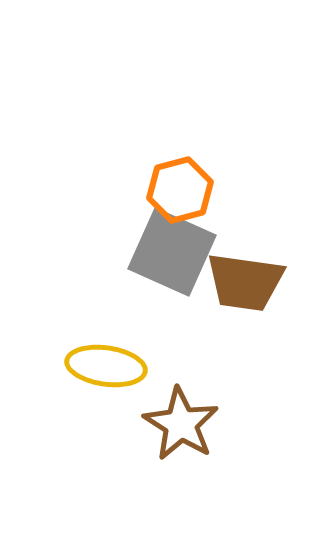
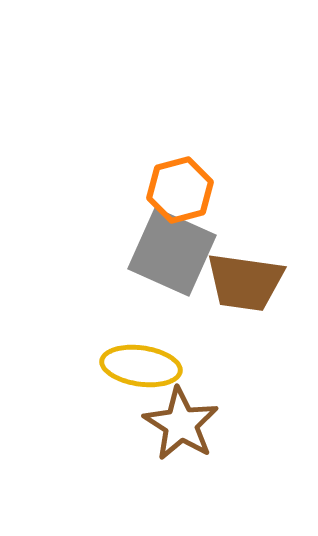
yellow ellipse: moved 35 px right
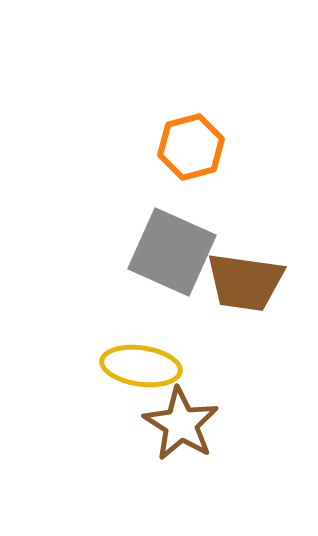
orange hexagon: moved 11 px right, 43 px up
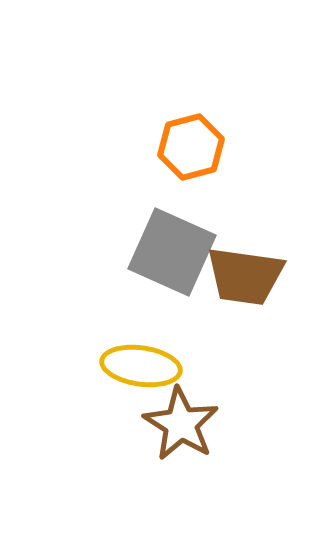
brown trapezoid: moved 6 px up
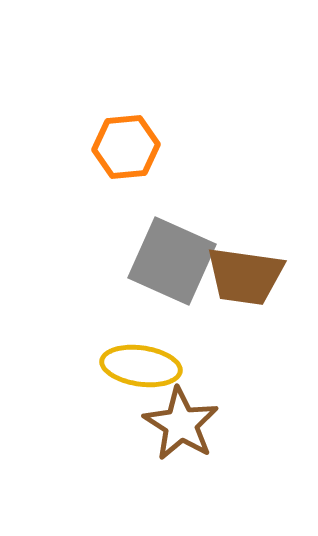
orange hexagon: moved 65 px left; rotated 10 degrees clockwise
gray square: moved 9 px down
